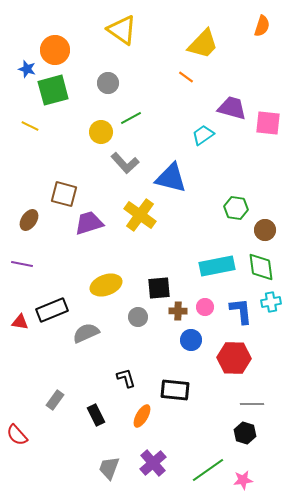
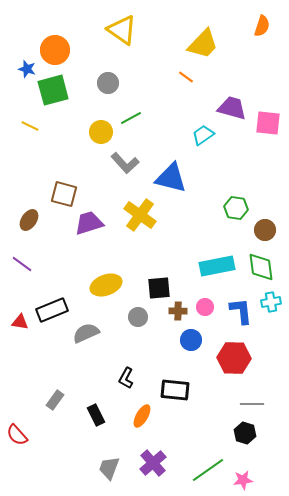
purple line at (22, 264): rotated 25 degrees clockwise
black L-shape at (126, 378): rotated 135 degrees counterclockwise
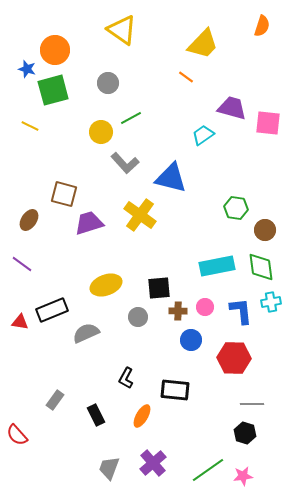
pink star at (243, 480): moved 4 px up
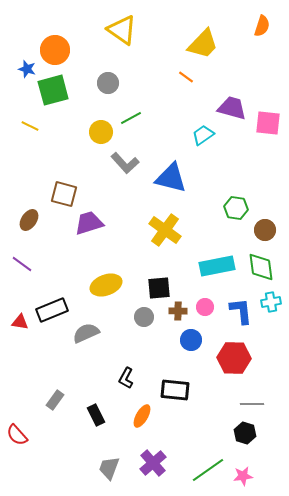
yellow cross at (140, 215): moved 25 px right, 15 px down
gray circle at (138, 317): moved 6 px right
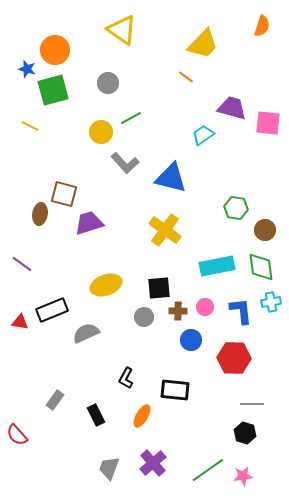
brown ellipse at (29, 220): moved 11 px right, 6 px up; rotated 25 degrees counterclockwise
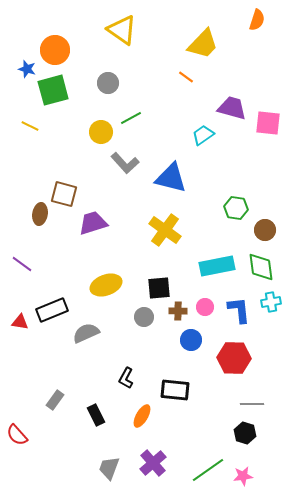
orange semicircle at (262, 26): moved 5 px left, 6 px up
purple trapezoid at (89, 223): moved 4 px right
blue L-shape at (241, 311): moved 2 px left, 1 px up
